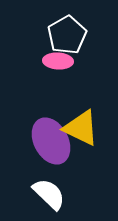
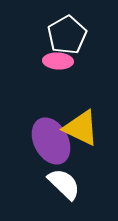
white semicircle: moved 15 px right, 10 px up
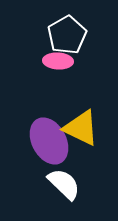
purple ellipse: moved 2 px left
